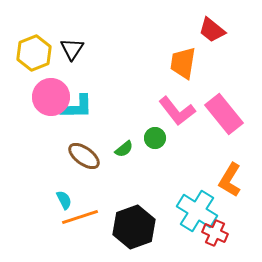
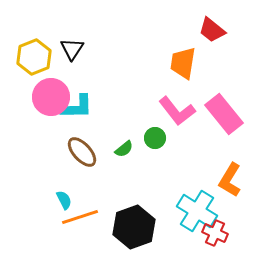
yellow hexagon: moved 4 px down
brown ellipse: moved 2 px left, 4 px up; rotated 12 degrees clockwise
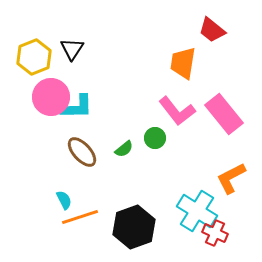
orange L-shape: moved 1 px right, 2 px up; rotated 32 degrees clockwise
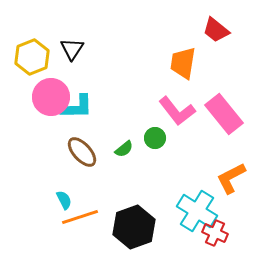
red trapezoid: moved 4 px right
yellow hexagon: moved 2 px left
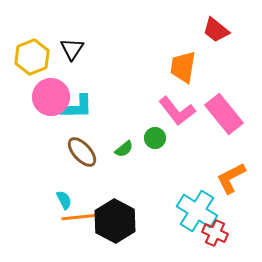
orange trapezoid: moved 4 px down
orange line: rotated 12 degrees clockwise
black hexagon: moved 19 px left, 6 px up; rotated 12 degrees counterclockwise
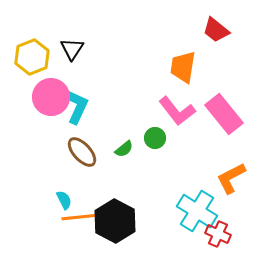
cyan L-shape: rotated 64 degrees counterclockwise
red cross: moved 3 px right, 1 px down
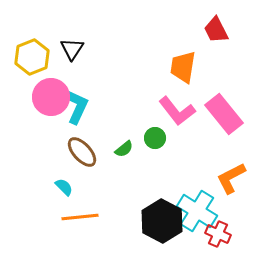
red trapezoid: rotated 24 degrees clockwise
cyan semicircle: moved 13 px up; rotated 18 degrees counterclockwise
black hexagon: moved 47 px right
